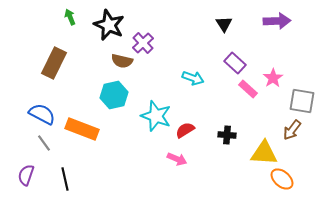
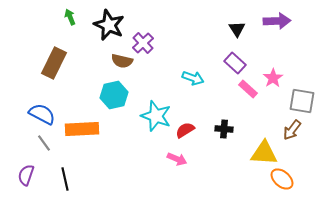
black triangle: moved 13 px right, 5 px down
orange rectangle: rotated 24 degrees counterclockwise
black cross: moved 3 px left, 6 px up
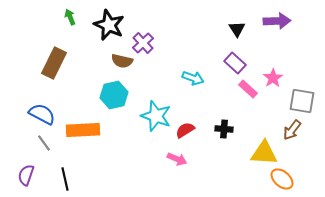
orange rectangle: moved 1 px right, 1 px down
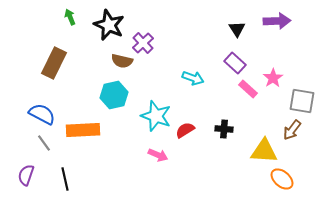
yellow triangle: moved 2 px up
pink arrow: moved 19 px left, 4 px up
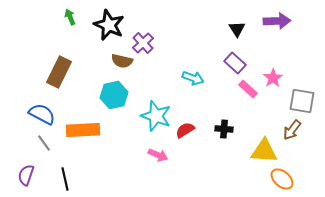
brown rectangle: moved 5 px right, 9 px down
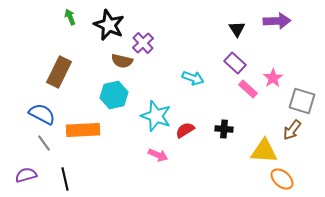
gray square: rotated 8 degrees clockwise
purple semicircle: rotated 55 degrees clockwise
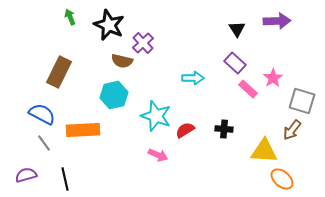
cyan arrow: rotated 20 degrees counterclockwise
